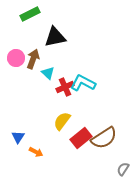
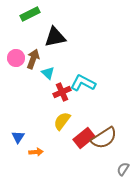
red cross: moved 3 px left, 5 px down
red rectangle: moved 3 px right
orange arrow: rotated 32 degrees counterclockwise
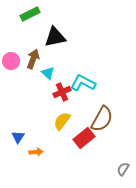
pink circle: moved 5 px left, 3 px down
brown semicircle: moved 2 px left, 19 px up; rotated 28 degrees counterclockwise
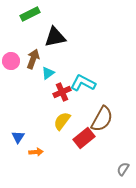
cyan triangle: rotated 40 degrees clockwise
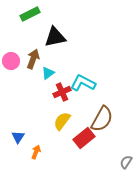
orange arrow: rotated 64 degrees counterclockwise
gray semicircle: moved 3 px right, 7 px up
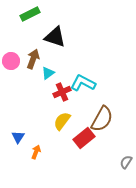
black triangle: rotated 30 degrees clockwise
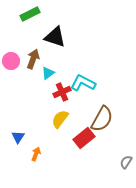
yellow semicircle: moved 2 px left, 2 px up
orange arrow: moved 2 px down
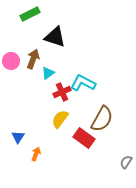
red rectangle: rotated 75 degrees clockwise
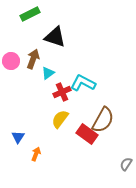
brown semicircle: moved 1 px right, 1 px down
red rectangle: moved 3 px right, 4 px up
gray semicircle: moved 2 px down
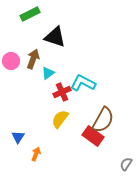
red rectangle: moved 6 px right, 2 px down
